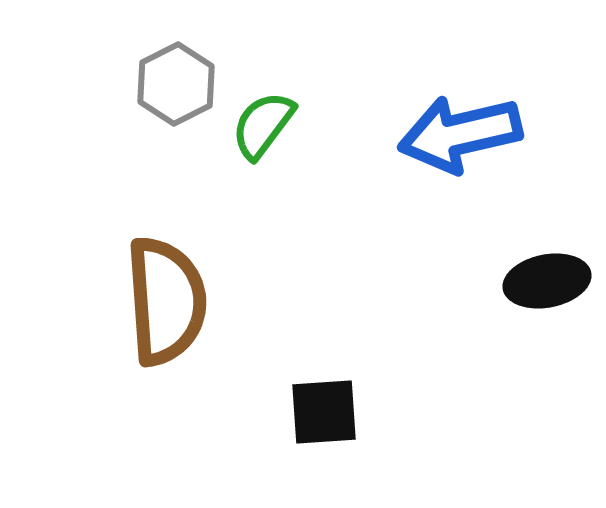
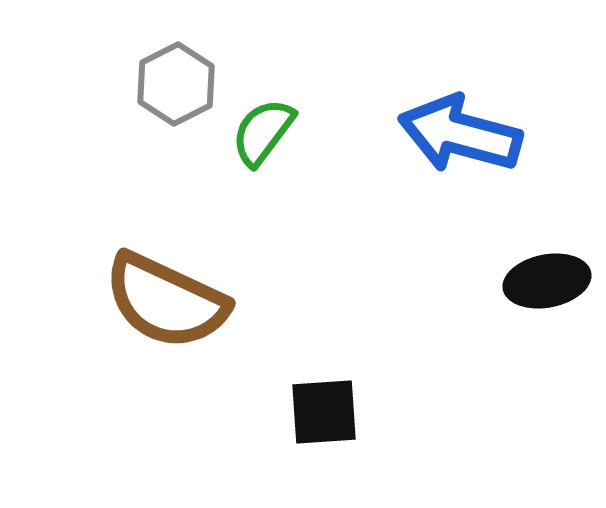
green semicircle: moved 7 px down
blue arrow: rotated 28 degrees clockwise
brown semicircle: rotated 119 degrees clockwise
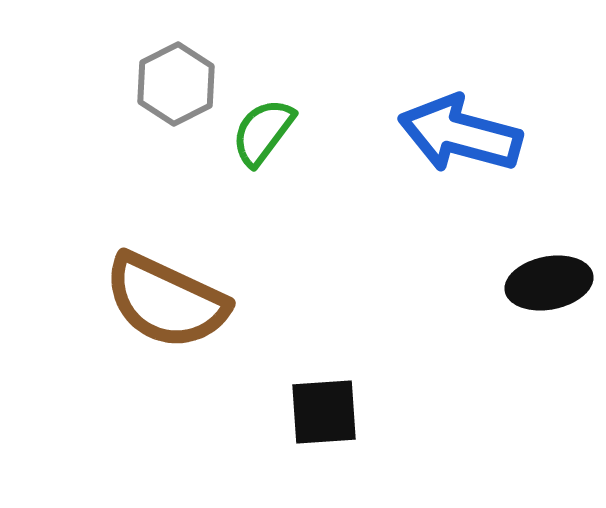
black ellipse: moved 2 px right, 2 px down
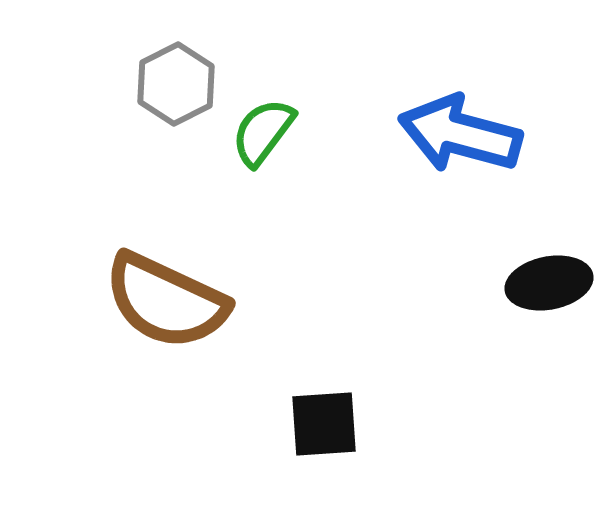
black square: moved 12 px down
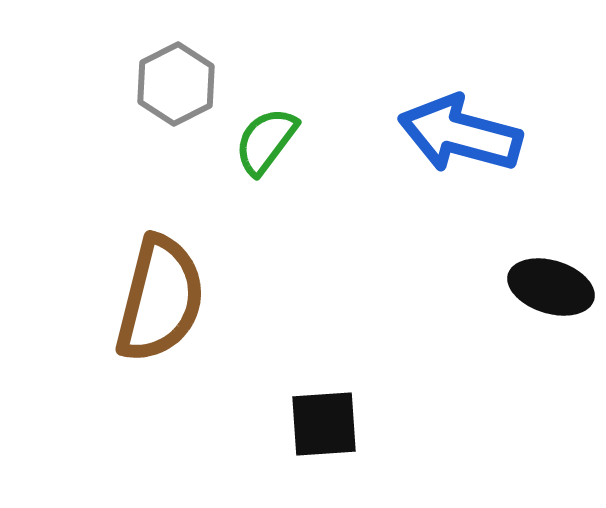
green semicircle: moved 3 px right, 9 px down
black ellipse: moved 2 px right, 4 px down; rotated 28 degrees clockwise
brown semicircle: moved 6 px left, 2 px up; rotated 101 degrees counterclockwise
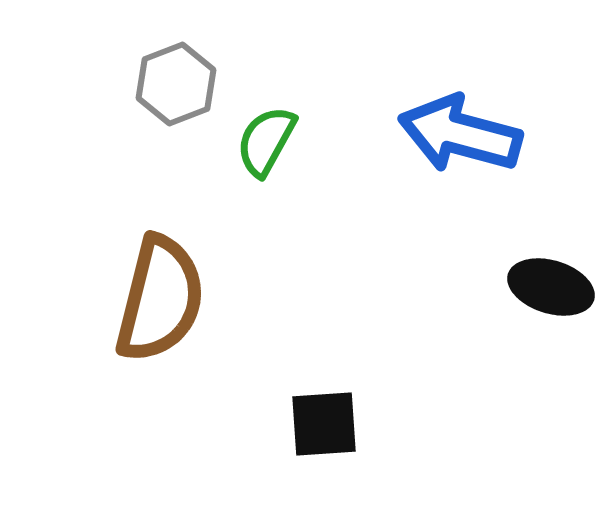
gray hexagon: rotated 6 degrees clockwise
green semicircle: rotated 8 degrees counterclockwise
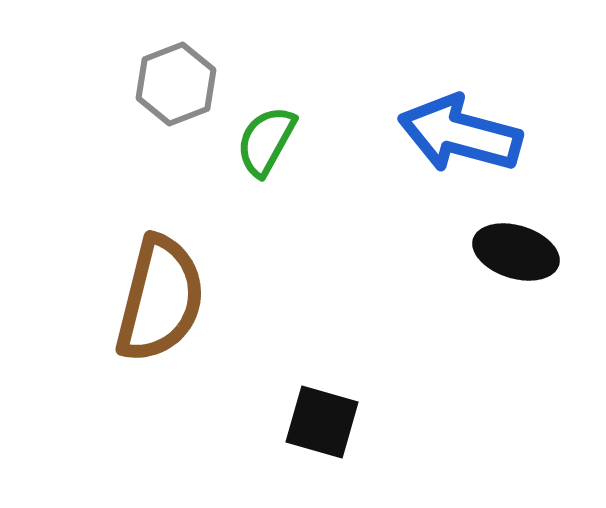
black ellipse: moved 35 px left, 35 px up
black square: moved 2 px left, 2 px up; rotated 20 degrees clockwise
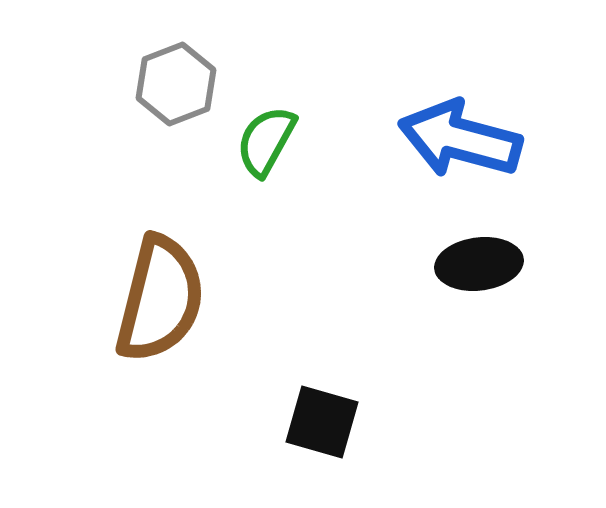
blue arrow: moved 5 px down
black ellipse: moved 37 px left, 12 px down; rotated 24 degrees counterclockwise
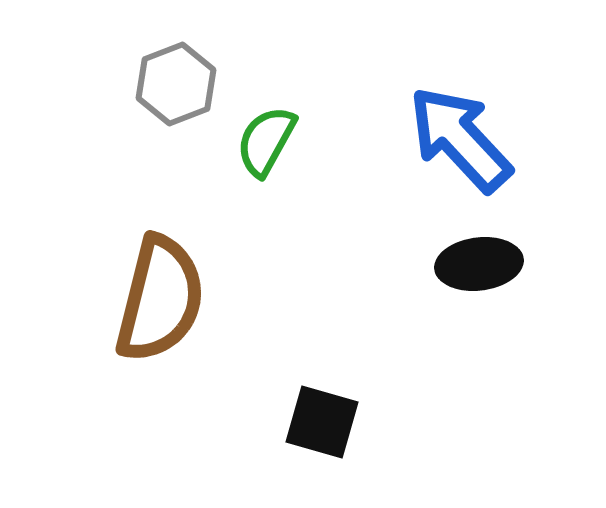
blue arrow: rotated 32 degrees clockwise
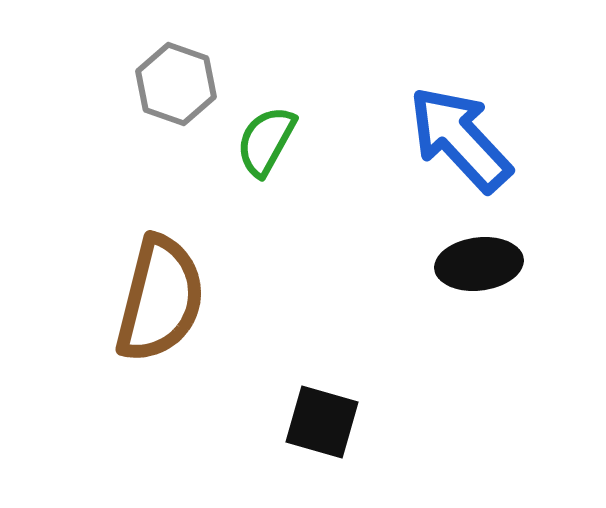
gray hexagon: rotated 20 degrees counterclockwise
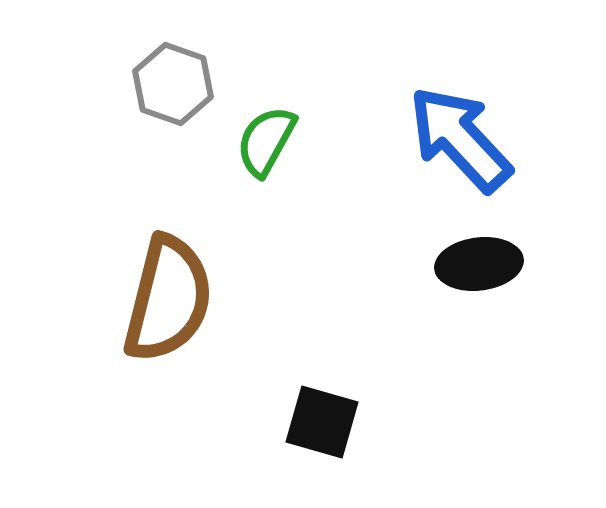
gray hexagon: moved 3 px left
brown semicircle: moved 8 px right
